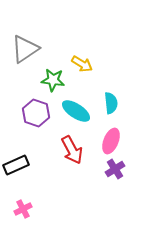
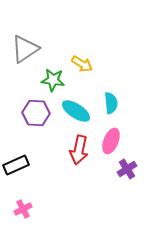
purple hexagon: rotated 16 degrees counterclockwise
red arrow: moved 7 px right; rotated 40 degrees clockwise
purple cross: moved 12 px right
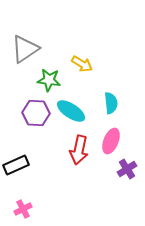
green star: moved 4 px left
cyan ellipse: moved 5 px left
